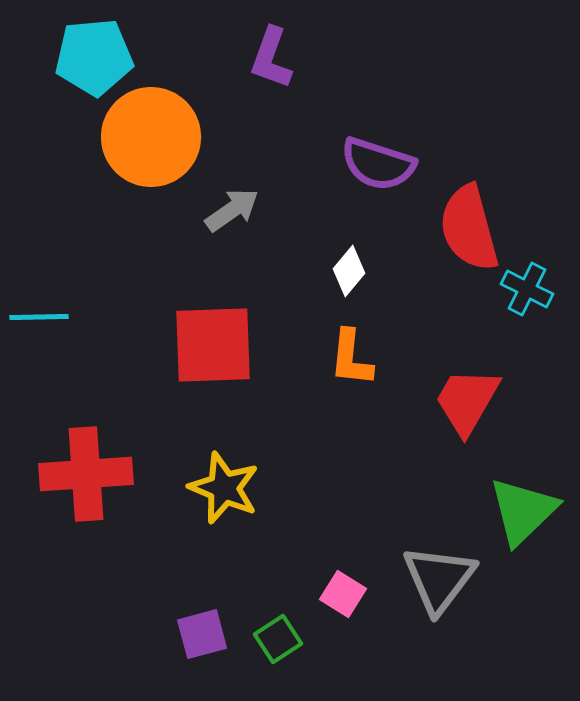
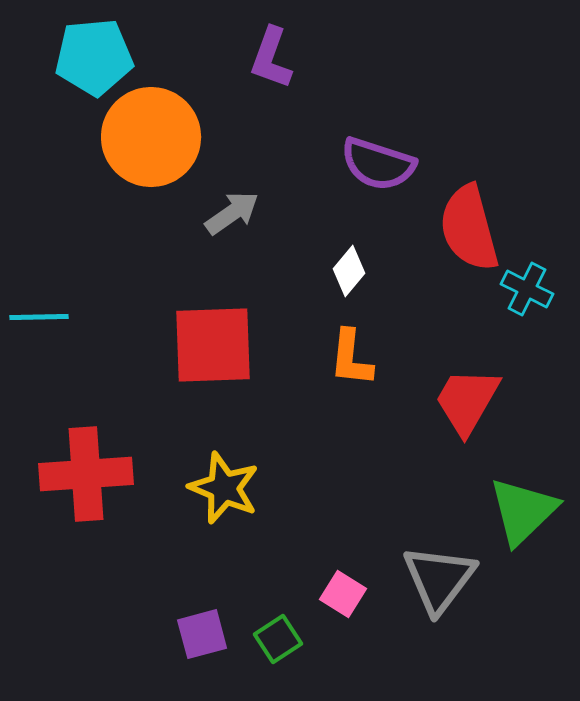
gray arrow: moved 3 px down
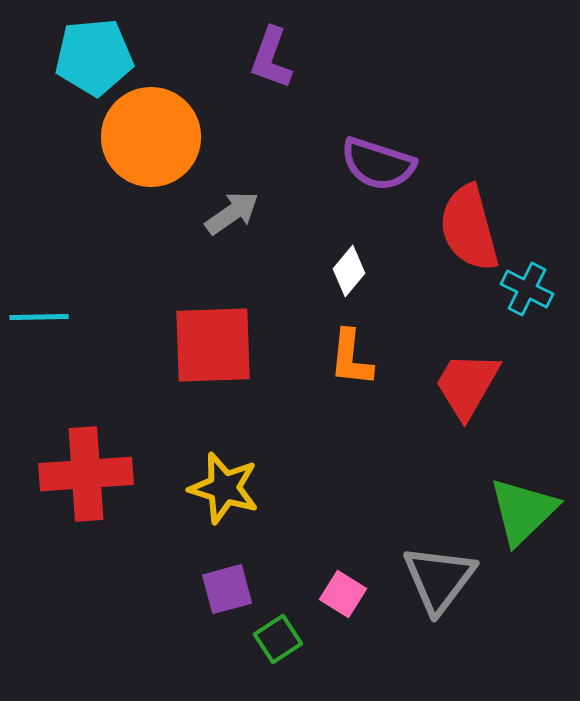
red trapezoid: moved 16 px up
yellow star: rotated 6 degrees counterclockwise
purple square: moved 25 px right, 45 px up
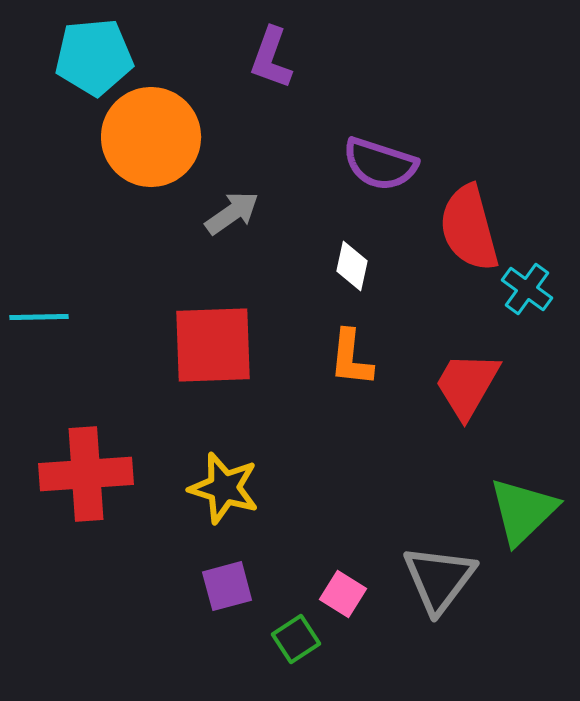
purple semicircle: moved 2 px right
white diamond: moved 3 px right, 5 px up; rotated 27 degrees counterclockwise
cyan cross: rotated 9 degrees clockwise
purple square: moved 3 px up
green square: moved 18 px right
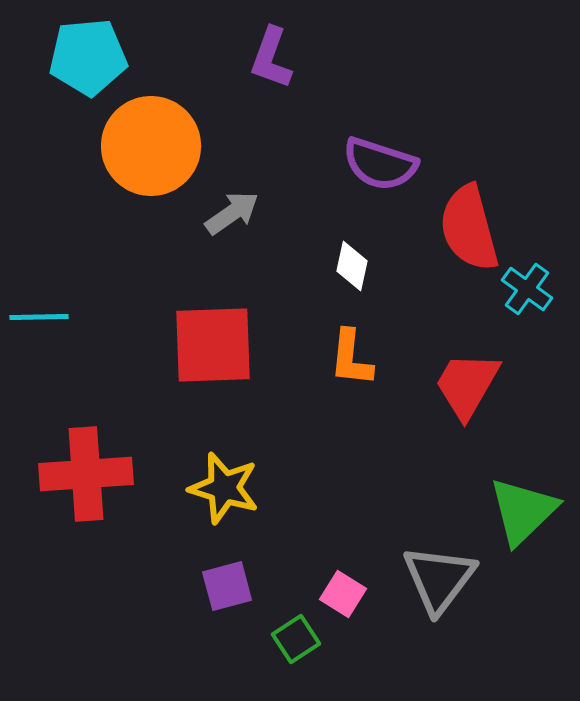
cyan pentagon: moved 6 px left
orange circle: moved 9 px down
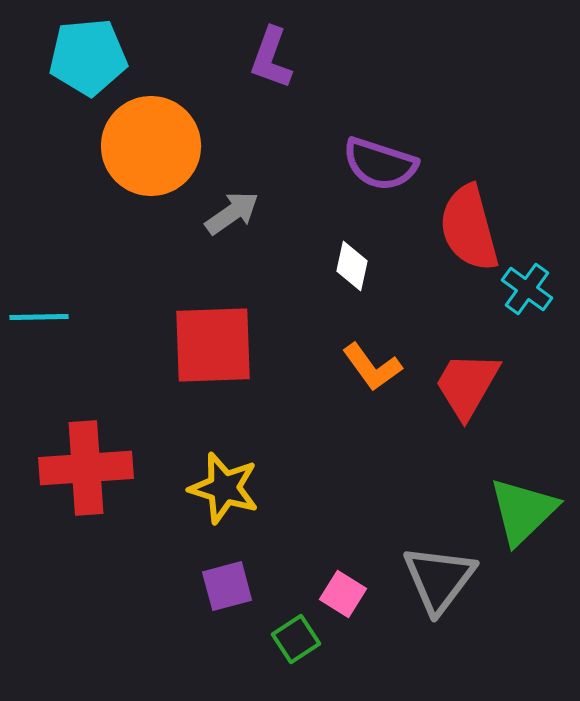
orange L-shape: moved 21 px right, 9 px down; rotated 42 degrees counterclockwise
red cross: moved 6 px up
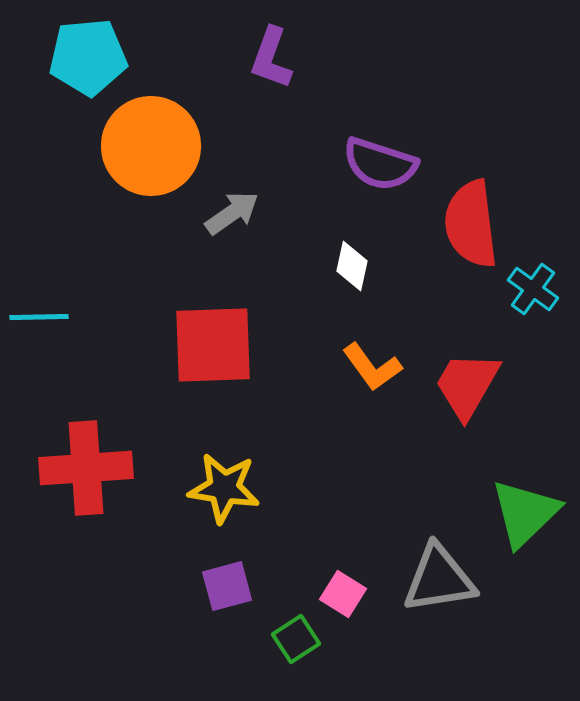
red semicircle: moved 2 px right, 4 px up; rotated 8 degrees clockwise
cyan cross: moved 6 px right
yellow star: rotated 8 degrees counterclockwise
green triangle: moved 2 px right, 2 px down
gray triangle: rotated 44 degrees clockwise
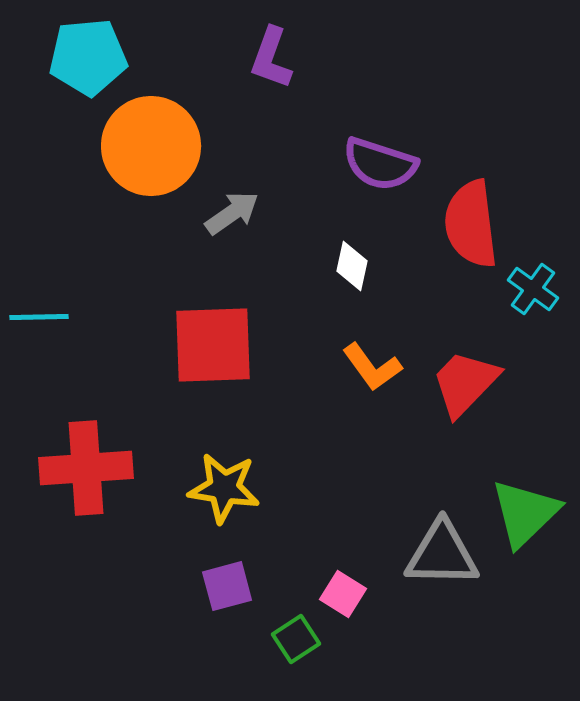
red trapezoid: moved 2 px left, 2 px up; rotated 14 degrees clockwise
gray triangle: moved 3 px right, 25 px up; rotated 10 degrees clockwise
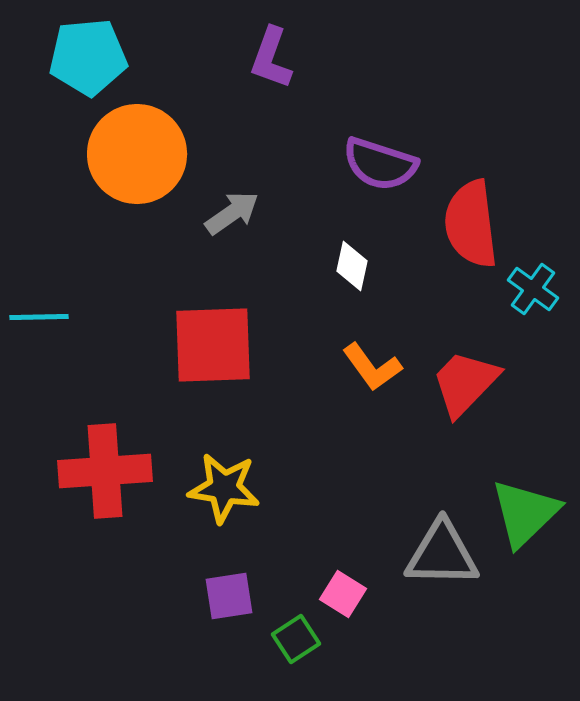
orange circle: moved 14 px left, 8 px down
red cross: moved 19 px right, 3 px down
purple square: moved 2 px right, 10 px down; rotated 6 degrees clockwise
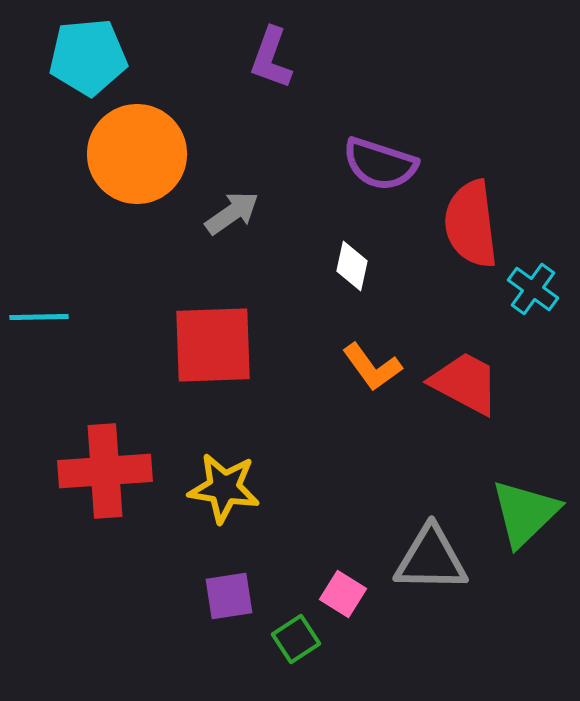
red trapezoid: rotated 74 degrees clockwise
gray triangle: moved 11 px left, 5 px down
